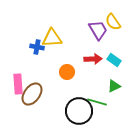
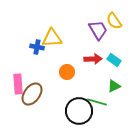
yellow semicircle: moved 1 px right, 1 px up
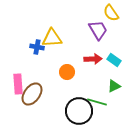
yellow semicircle: moved 3 px left, 8 px up
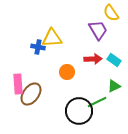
blue cross: moved 1 px right
brown ellipse: moved 1 px left
green line: rotated 42 degrees counterclockwise
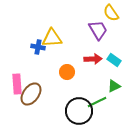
pink rectangle: moved 1 px left
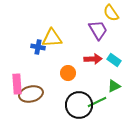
orange circle: moved 1 px right, 1 px down
brown ellipse: rotated 40 degrees clockwise
black circle: moved 6 px up
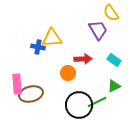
red arrow: moved 10 px left
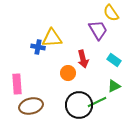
red arrow: rotated 78 degrees clockwise
brown ellipse: moved 12 px down
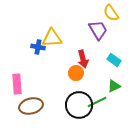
orange circle: moved 8 px right
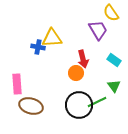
green triangle: rotated 40 degrees counterclockwise
brown ellipse: rotated 30 degrees clockwise
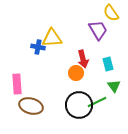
cyan rectangle: moved 6 px left, 4 px down; rotated 40 degrees clockwise
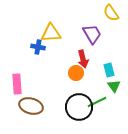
purple trapezoid: moved 6 px left, 4 px down
yellow triangle: moved 1 px left, 5 px up
cyan rectangle: moved 1 px right, 6 px down
black circle: moved 2 px down
